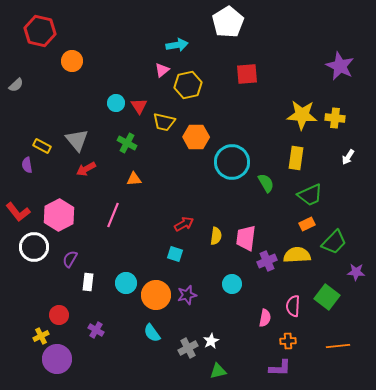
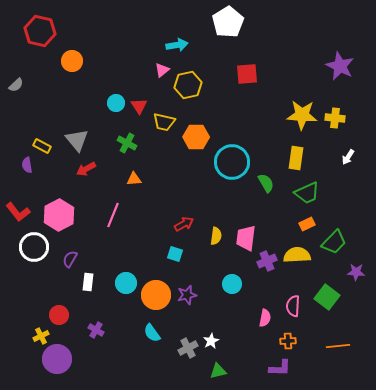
green trapezoid at (310, 195): moved 3 px left, 2 px up
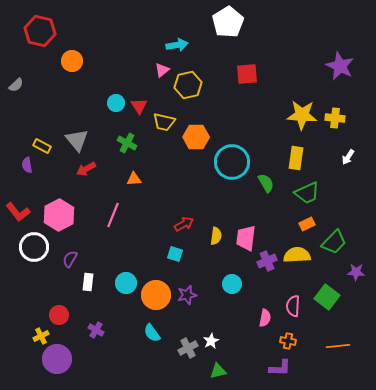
orange cross at (288, 341): rotated 14 degrees clockwise
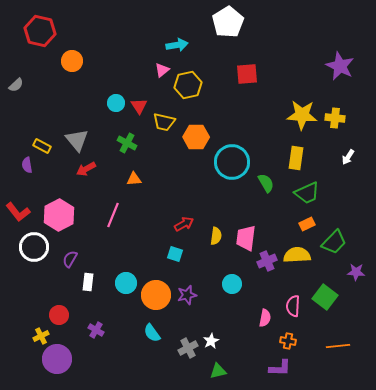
green square at (327, 297): moved 2 px left
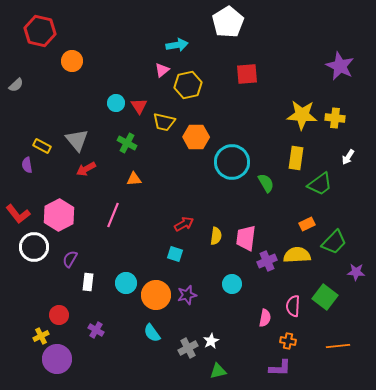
green trapezoid at (307, 193): moved 13 px right, 9 px up; rotated 12 degrees counterclockwise
red L-shape at (18, 212): moved 2 px down
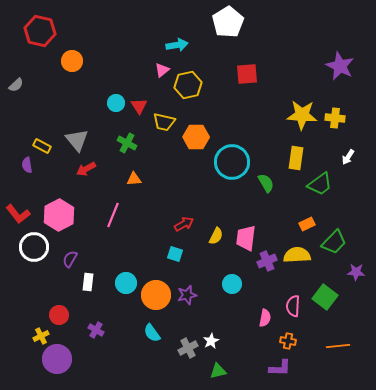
yellow semicircle at (216, 236): rotated 18 degrees clockwise
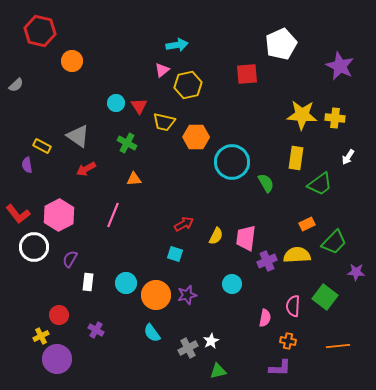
white pentagon at (228, 22): moved 53 px right, 22 px down; rotated 8 degrees clockwise
gray triangle at (77, 140): moved 1 px right, 4 px up; rotated 15 degrees counterclockwise
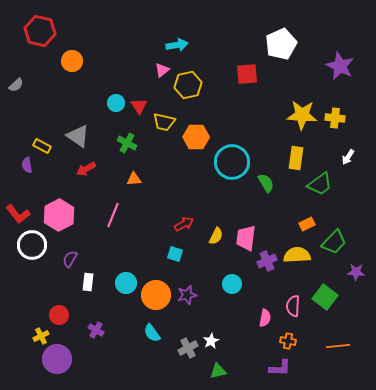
white circle at (34, 247): moved 2 px left, 2 px up
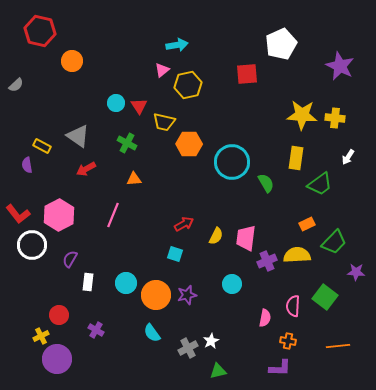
orange hexagon at (196, 137): moved 7 px left, 7 px down
